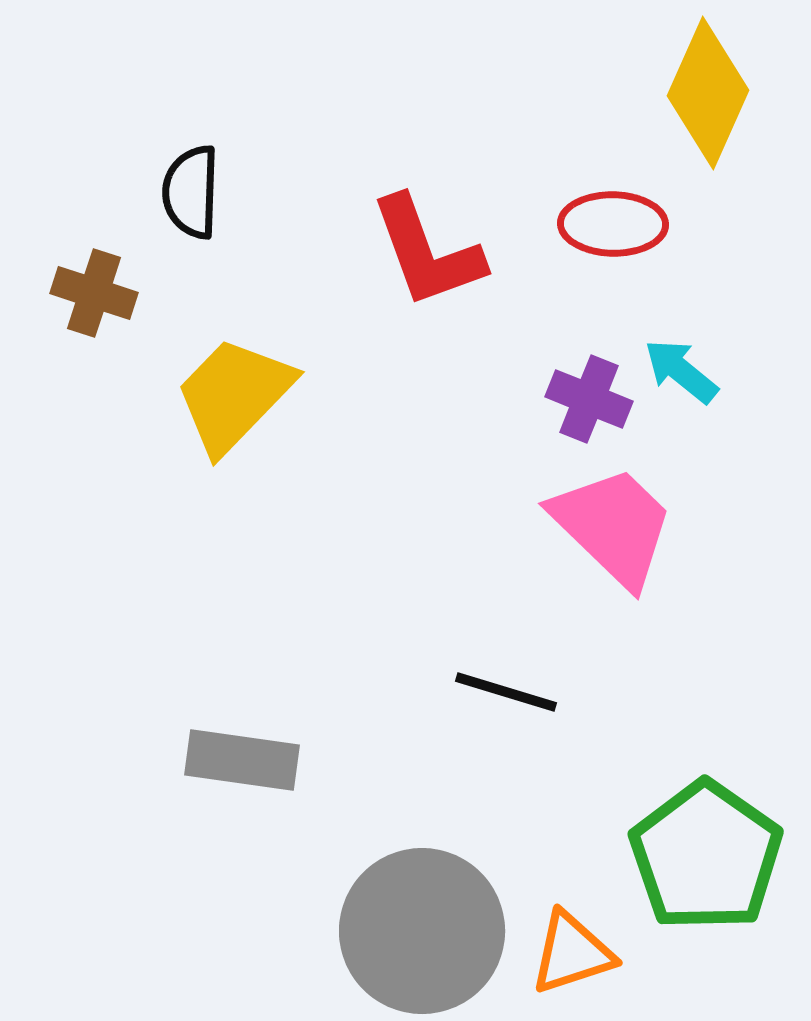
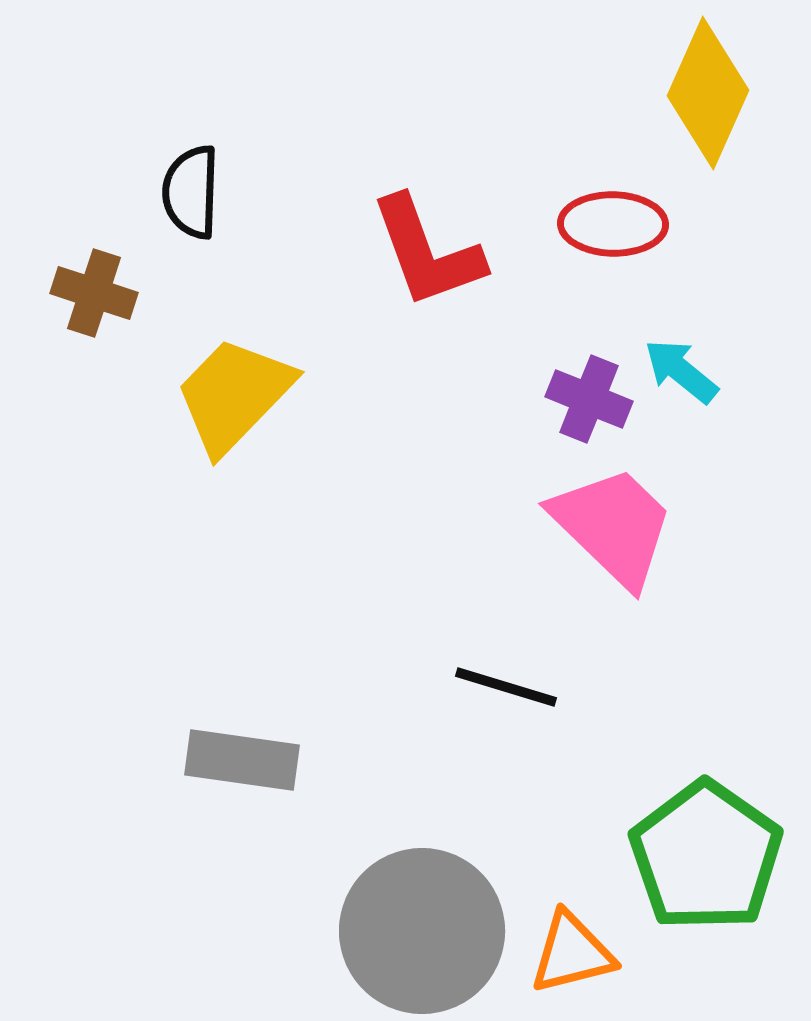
black line: moved 5 px up
orange triangle: rotated 4 degrees clockwise
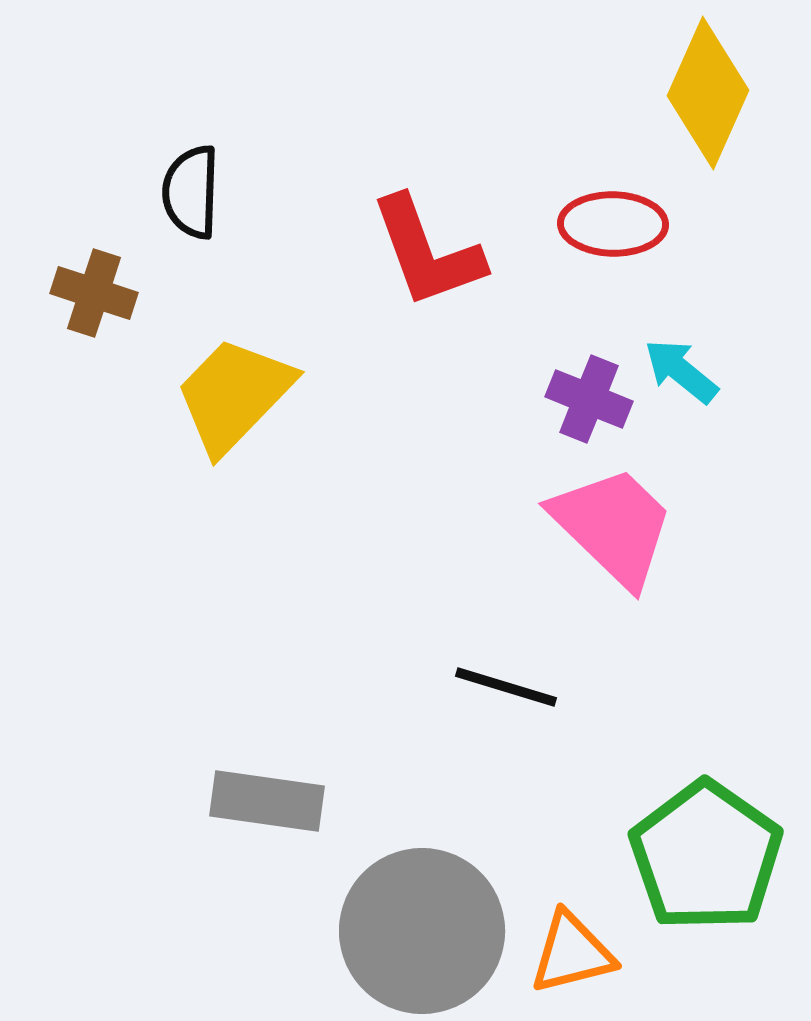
gray rectangle: moved 25 px right, 41 px down
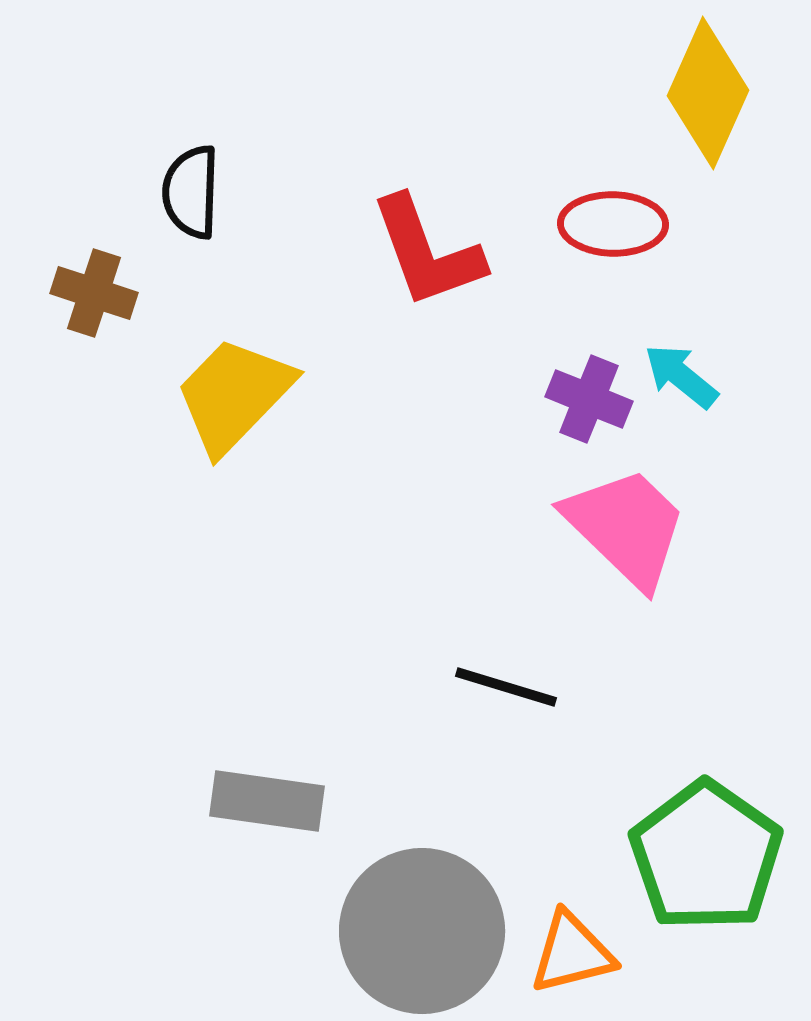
cyan arrow: moved 5 px down
pink trapezoid: moved 13 px right, 1 px down
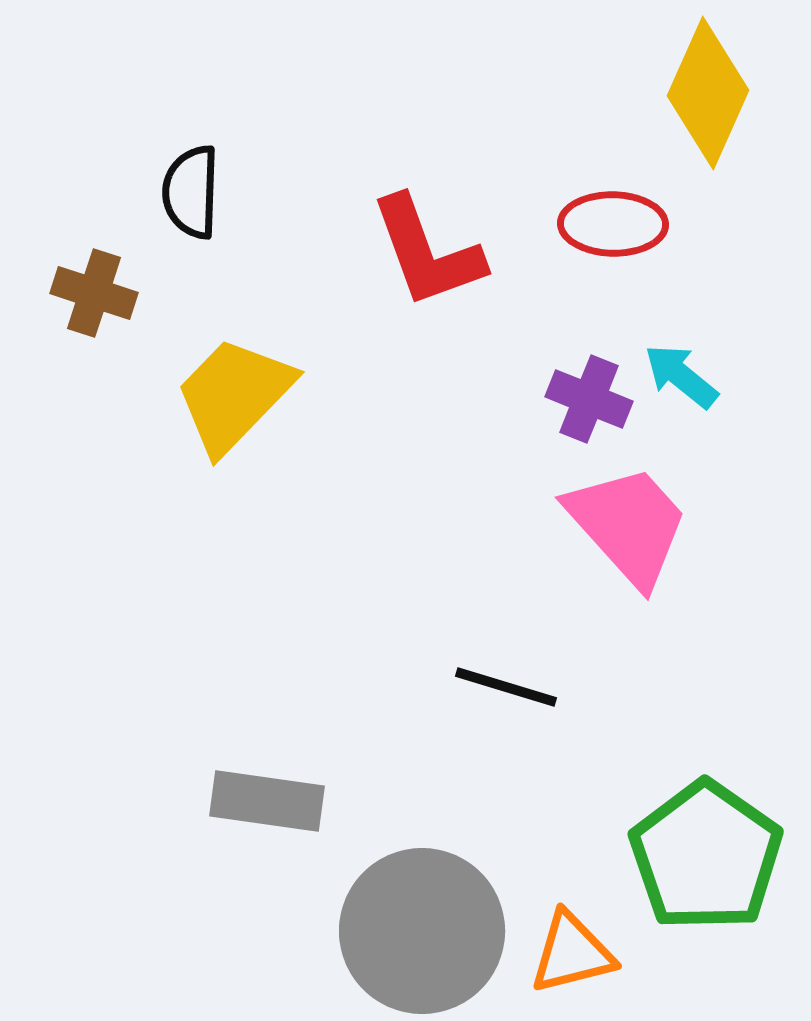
pink trapezoid: moved 2 px right, 2 px up; rotated 4 degrees clockwise
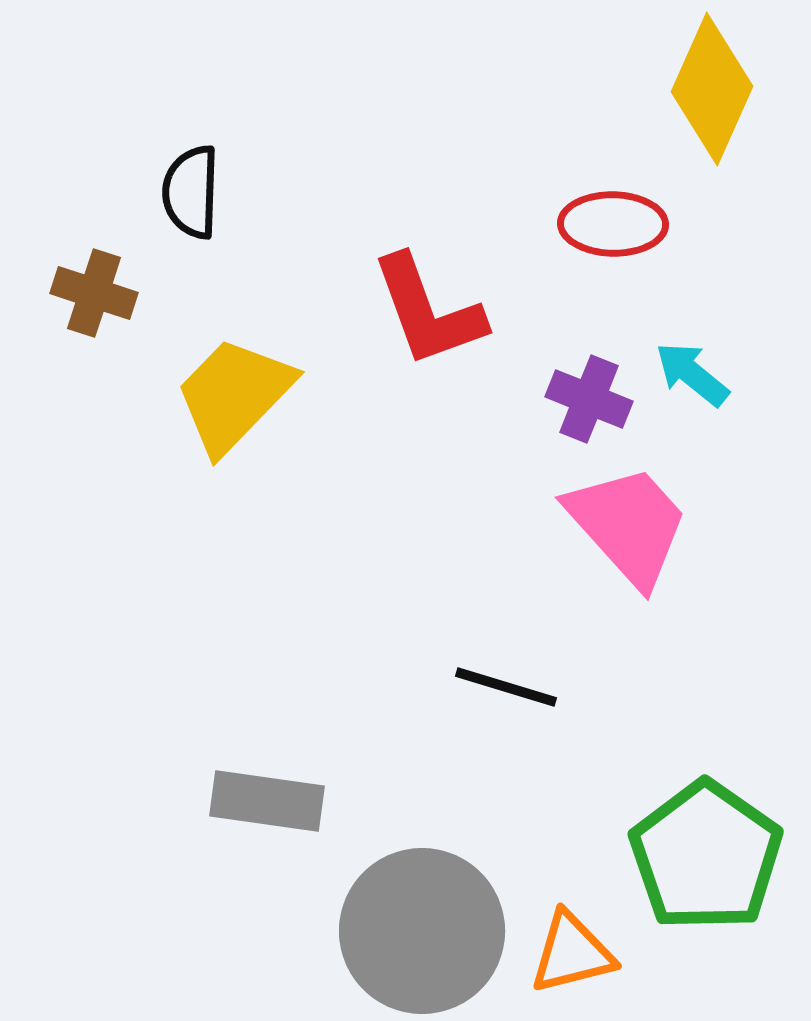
yellow diamond: moved 4 px right, 4 px up
red L-shape: moved 1 px right, 59 px down
cyan arrow: moved 11 px right, 2 px up
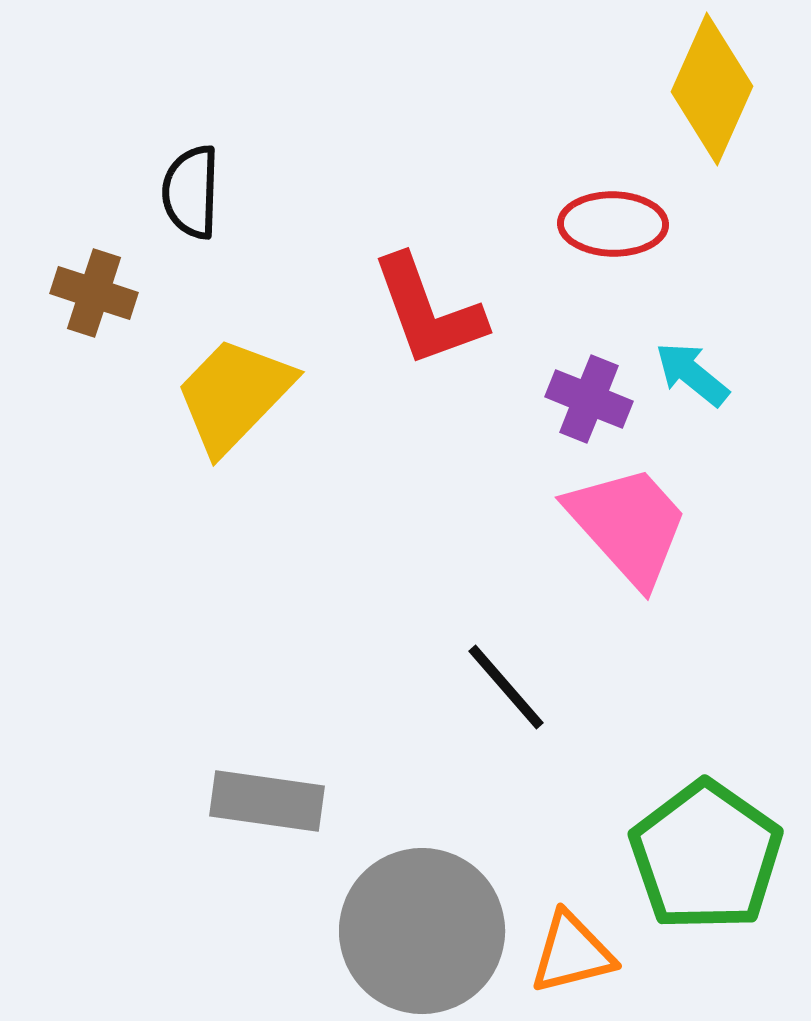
black line: rotated 32 degrees clockwise
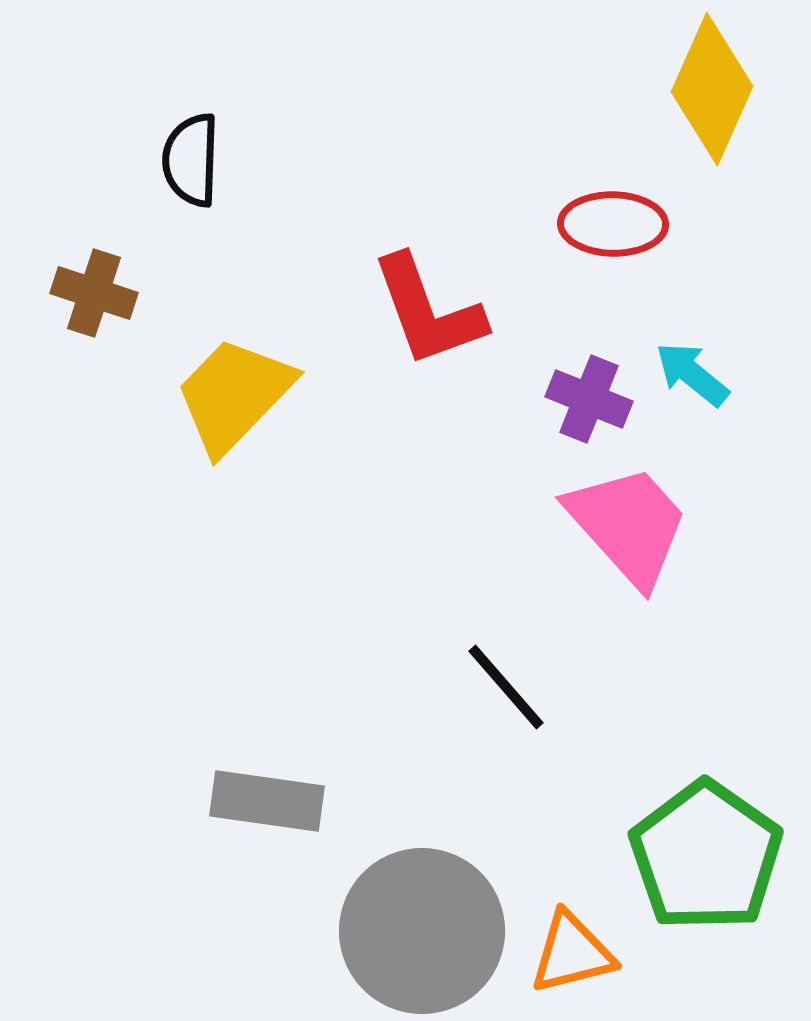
black semicircle: moved 32 px up
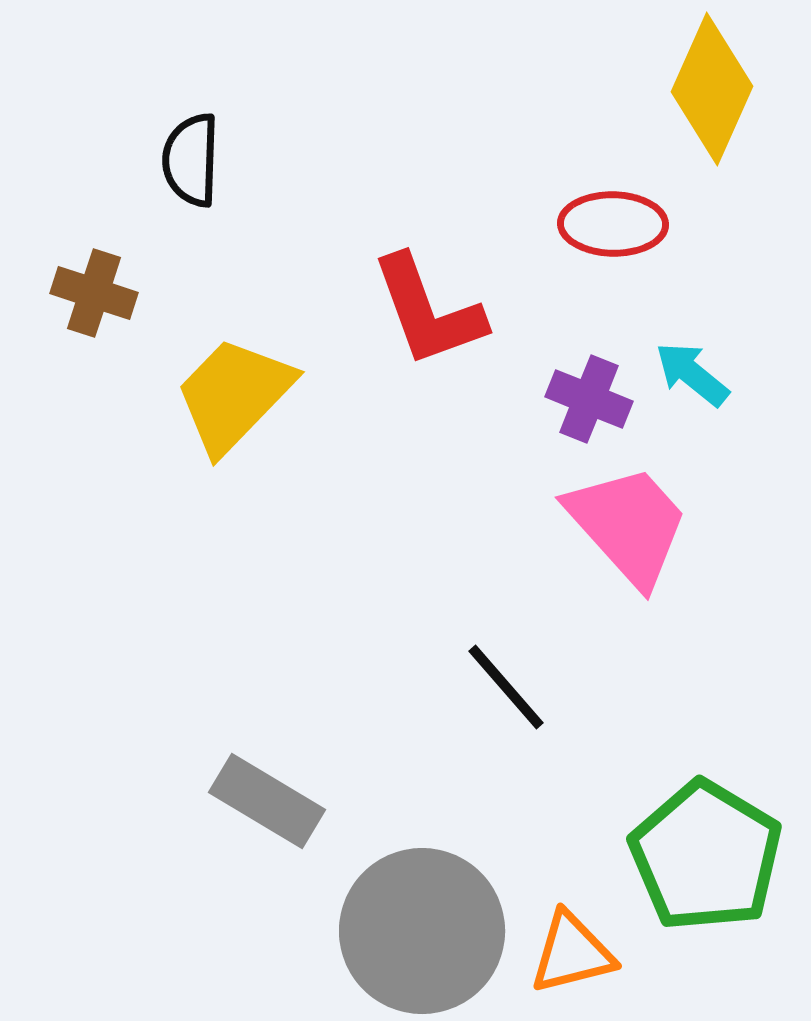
gray rectangle: rotated 23 degrees clockwise
green pentagon: rotated 4 degrees counterclockwise
